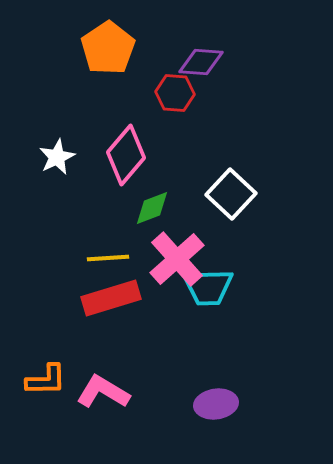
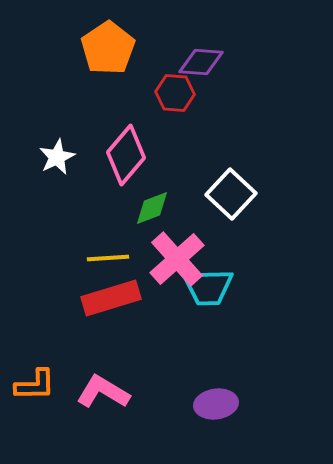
orange L-shape: moved 11 px left, 5 px down
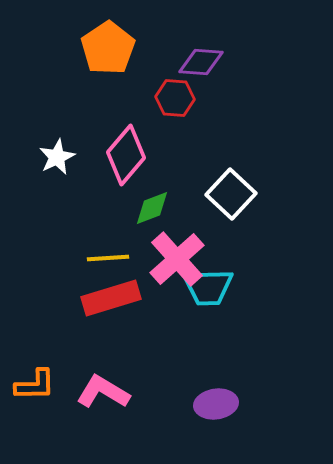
red hexagon: moved 5 px down
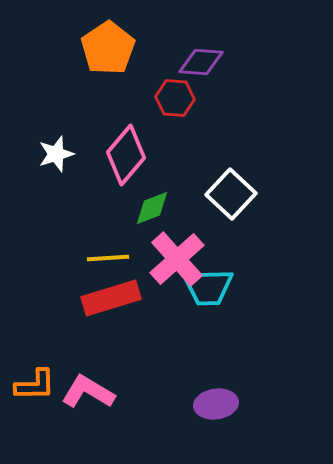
white star: moved 1 px left, 3 px up; rotated 9 degrees clockwise
pink L-shape: moved 15 px left
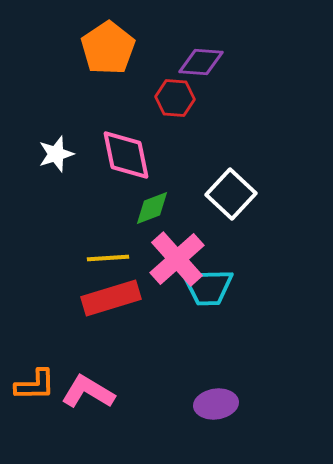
pink diamond: rotated 52 degrees counterclockwise
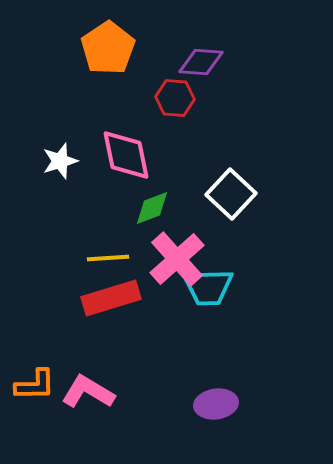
white star: moved 4 px right, 7 px down
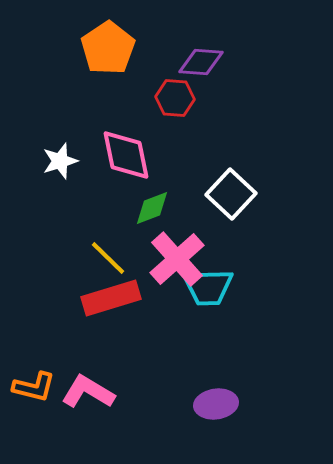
yellow line: rotated 48 degrees clockwise
orange L-shape: moved 1 px left, 2 px down; rotated 15 degrees clockwise
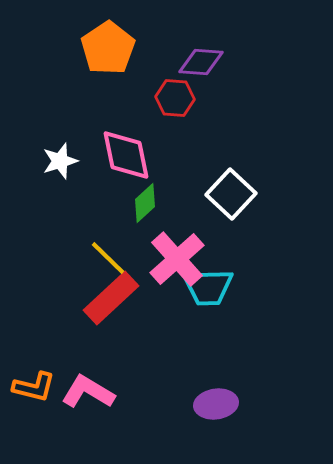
green diamond: moved 7 px left, 5 px up; rotated 21 degrees counterclockwise
red rectangle: rotated 26 degrees counterclockwise
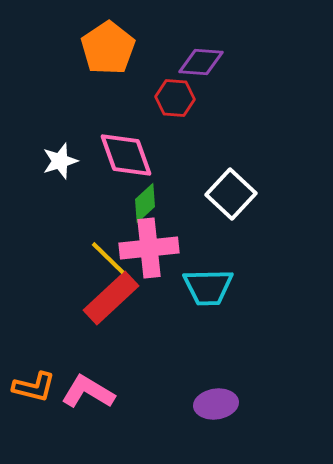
pink diamond: rotated 8 degrees counterclockwise
pink cross: moved 28 px left, 11 px up; rotated 36 degrees clockwise
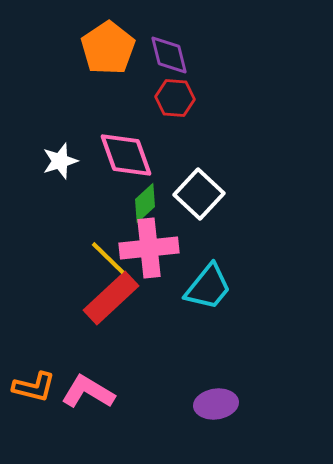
purple diamond: moved 32 px left, 7 px up; rotated 72 degrees clockwise
white square: moved 32 px left
cyan trapezoid: rotated 50 degrees counterclockwise
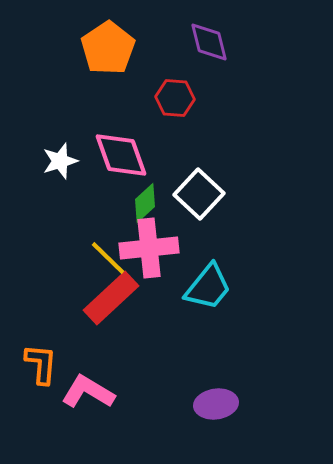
purple diamond: moved 40 px right, 13 px up
pink diamond: moved 5 px left
orange L-shape: moved 7 px right, 23 px up; rotated 99 degrees counterclockwise
